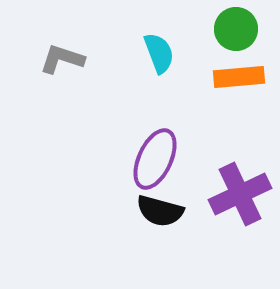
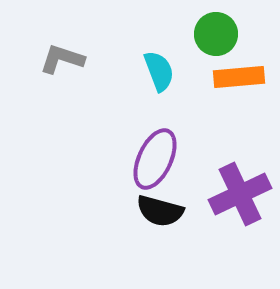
green circle: moved 20 px left, 5 px down
cyan semicircle: moved 18 px down
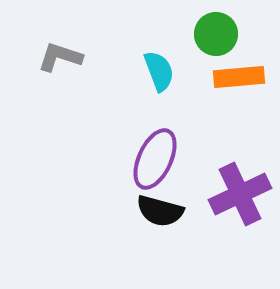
gray L-shape: moved 2 px left, 2 px up
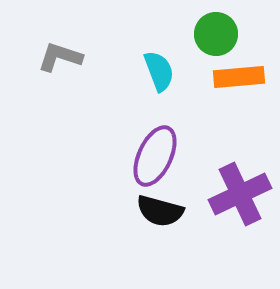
purple ellipse: moved 3 px up
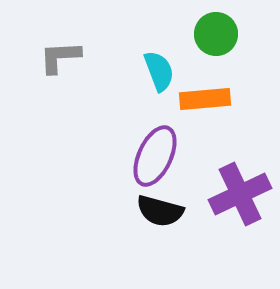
gray L-shape: rotated 21 degrees counterclockwise
orange rectangle: moved 34 px left, 22 px down
